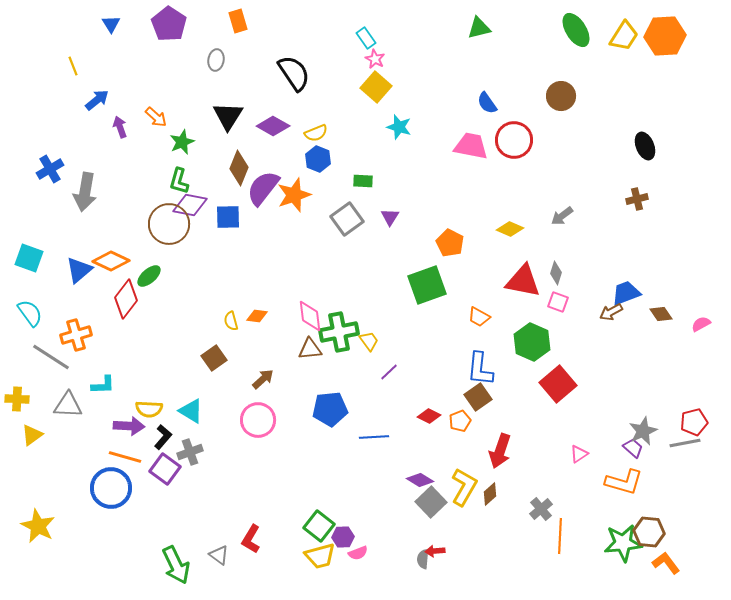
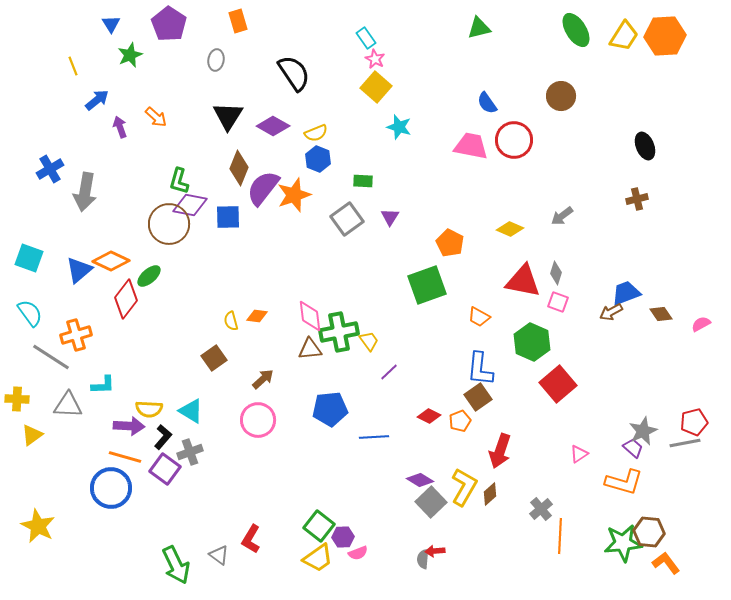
green star at (182, 142): moved 52 px left, 87 px up
yellow trapezoid at (320, 556): moved 2 px left, 2 px down; rotated 20 degrees counterclockwise
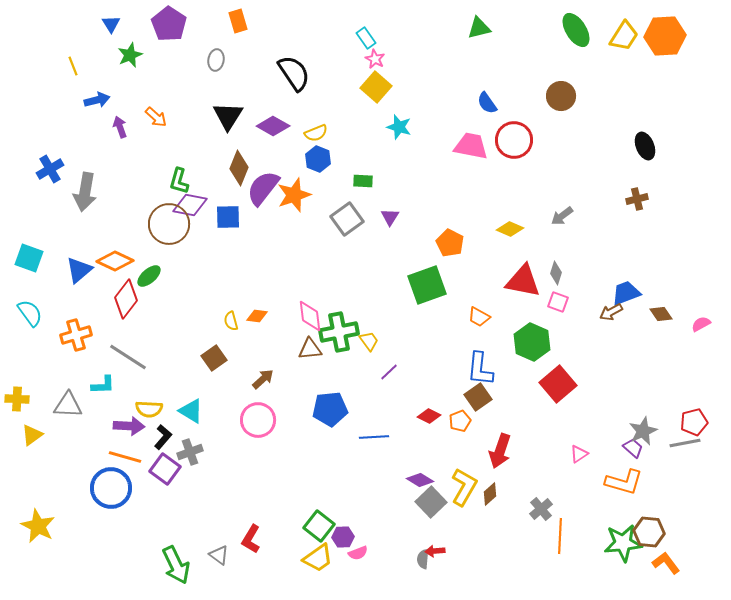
blue arrow at (97, 100): rotated 25 degrees clockwise
orange diamond at (111, 261): moved 4 px right
gray line at (51, 357): moved 77 px right
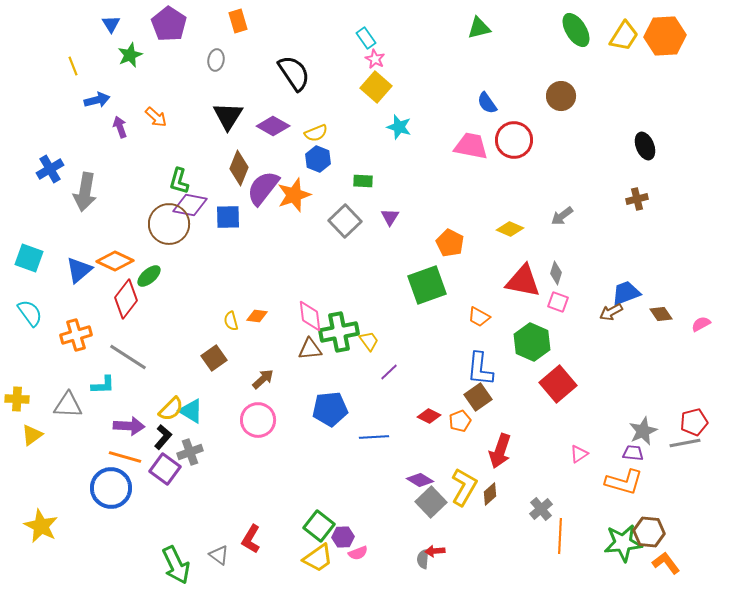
gray square at (347, 219): moved 2 px left, 2 px down; rotated 8 degrees counterclockwise
yellow semicircle at (149, 409): moved 22 px right; rotated 48 degrees counterclockwise
purple trapezoid at (633, 448): moved 5 px down; rotated 35 degrees counterclockwise
yellow star at (38, 526): moved 3 px right
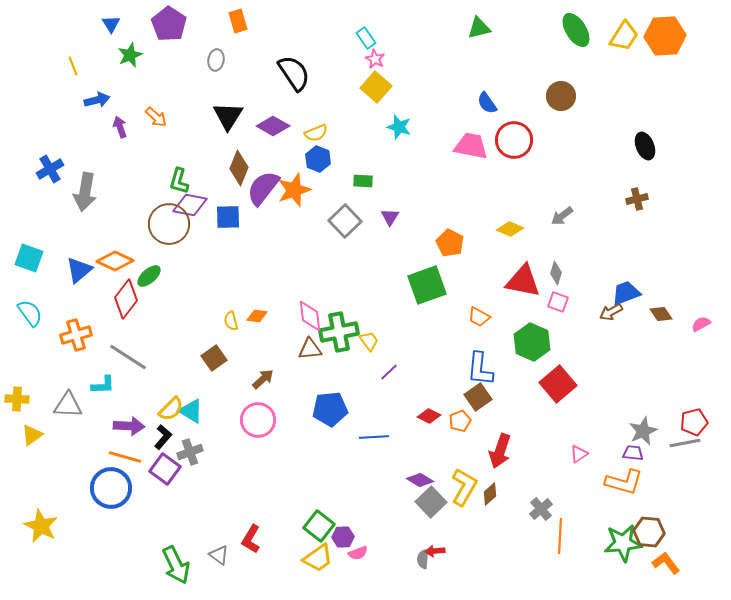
orange star at (294, 195): moved 5 px up
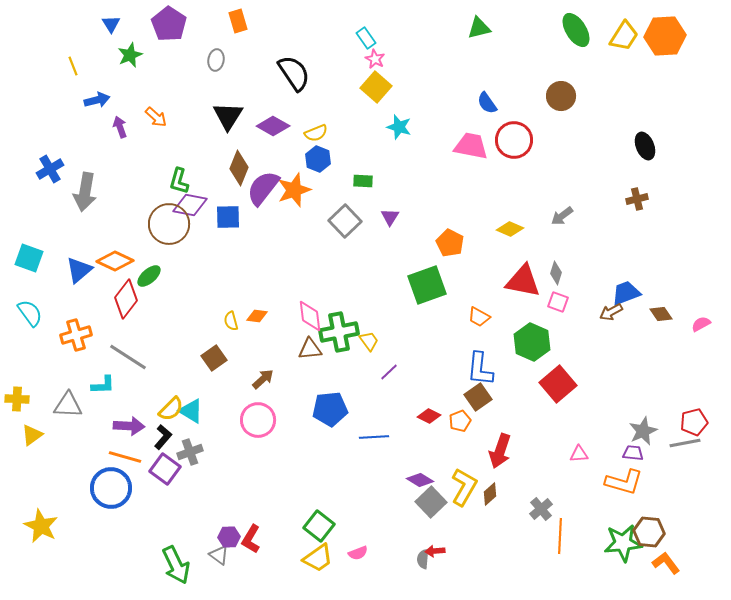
pink triangle at (579, 454): rotated 30 degrees clockwise
purple hexagon at (343, 537): moved 114 px left
